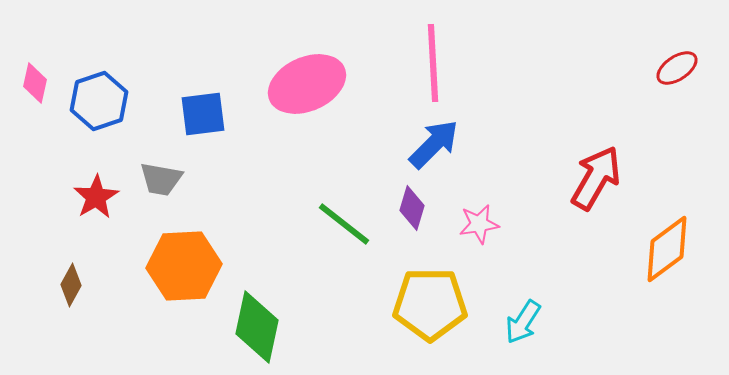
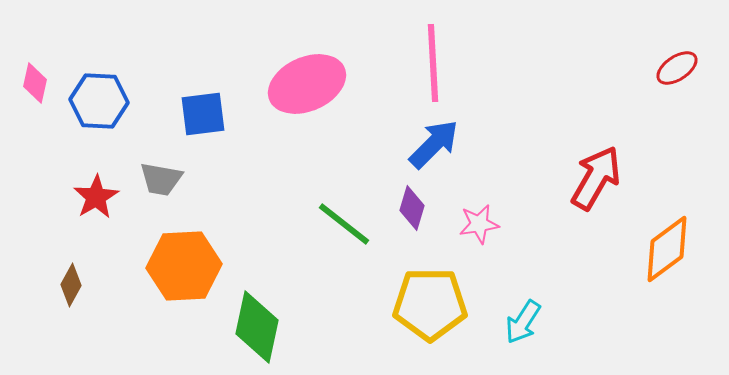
blue hexagon: rotated 22 degrees clockwise
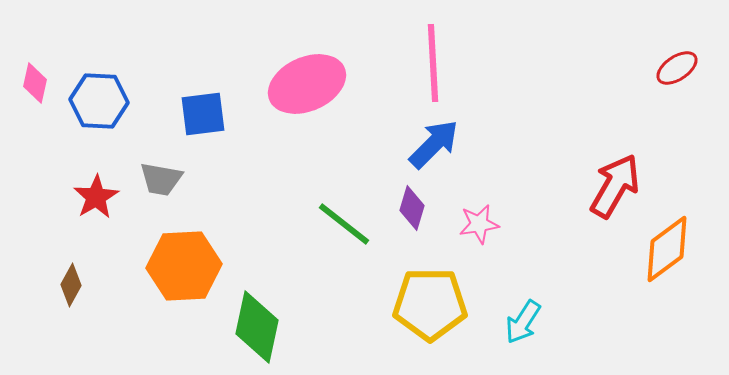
red arrow: moved 19 px right, 8 px down
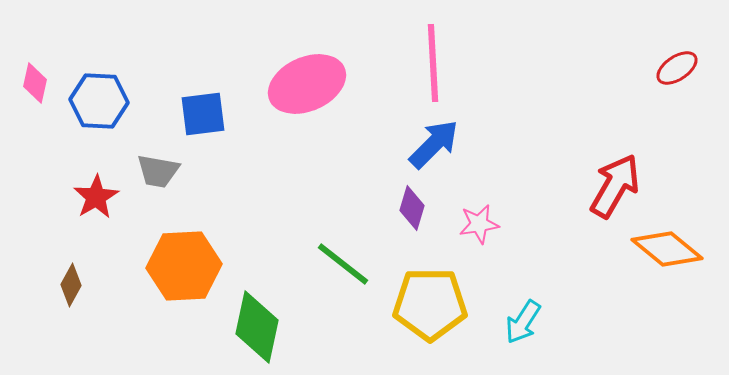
gray trapezoid: moved 3 px left, 8 px up
green line: moved 1 px left, 40 px down
orange diamond: rotated 76 degrees clockwise
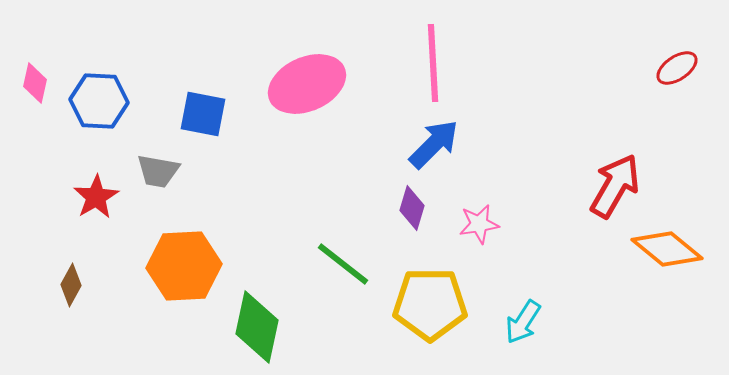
blue square: rotated 18 degrees clockwise
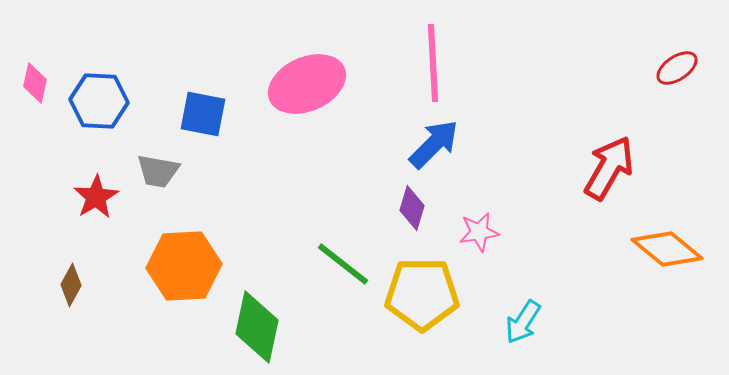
red arrow: moved 6 px left, 18 px up
pink star: moved 8 px down
yellow pentagon: moved 8 px left, 10 px up
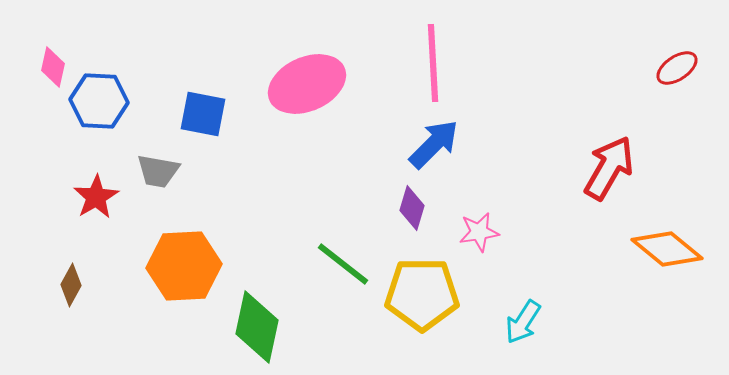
pink diamond: moved 18 px right, 16 px up
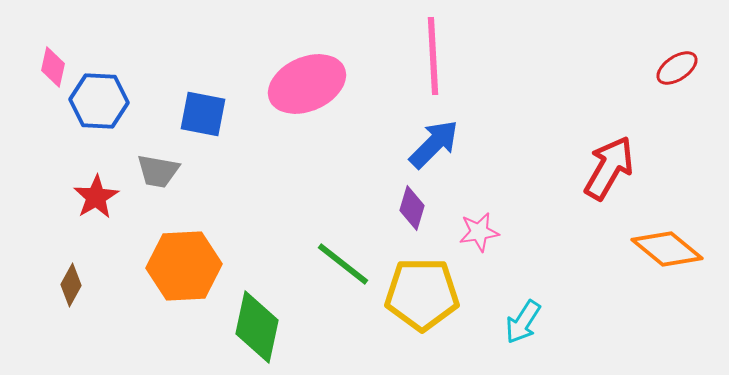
pink line: moved 7 px up
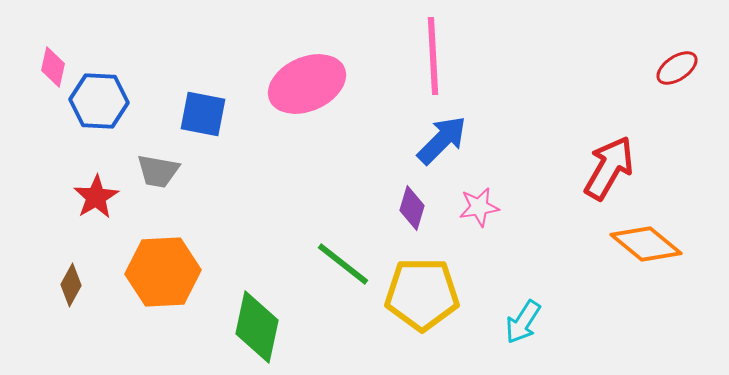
blue arrow: moved 8 px right, 4 px up
pink star: moved 25 px up
orange diamond: moved 21 px left, 5 px up
orange hexagon: moved 21 px left, 6 px down
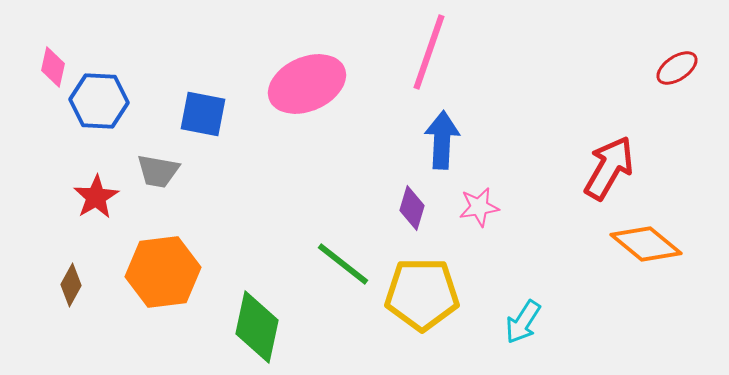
pink line: moved 4 px left, 4 px up; rotated 22 degrees clockwise
blue arrow: rotated 42 degrees counterclockwise
orange hexagon: rotated 4 degrees counterclockwise
